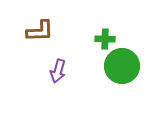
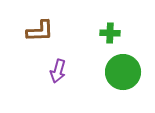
green cross: moved 5 px right, 6 px up
green circle: moved 1 px right, 6 px down
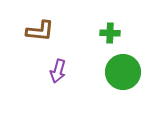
brown L-shape: rotated 8 degrees clockwise
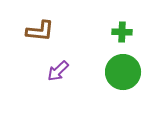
green cross: moved 12 px right, 1 px up
purple arrow: rotated 30 degrees clockwise
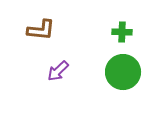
brown L-shape: moved 1 px right, 1 px up
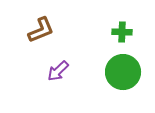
brown L-shape: rotated 28 degrees counterclockwise
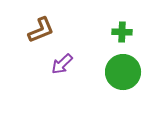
purple arrow: moved 4 px right, 7 px up
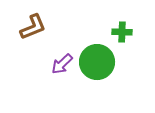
brown L-shape: moved 8 px left, 3 px up
green circle: moved 26 px left, 10 px up
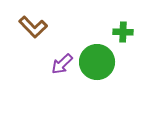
brown L-shape: rotated 68 degrees clockwise
green cross: moved 1 px right
